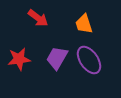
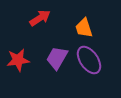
red arrow: moved 2 px right; rotated 70 degrees counterclockwise
orange trapezoid: moved 4 px down
red star: moved 1 px left, 1 px down
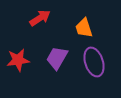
purple ellipse: moved 5 px right, 2 px down; rotated 16 degrees clockwise
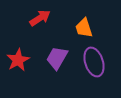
red star: rotated 20 degrees counterclockwise
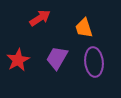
purple ellipse: rotated 12 degrees clockwise
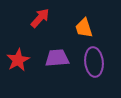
red arrow: rotated 15 degrees counterclockwise
purple trapezoid: rotated 55 degrees clockwise
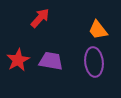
orange trapezoid: moved 14 px right, 2 px down; rotated 20 degrees counterclockwise
purple trapezoid: moved 6 px left, 3 px down; rotated 15 degrees clockwise
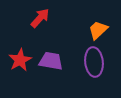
orange trapezoid: rotated 85 degrees clockwise
red star: moved 2 px right
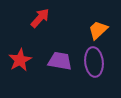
purple trapezoid: moved 9 px right
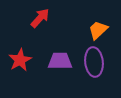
purple trapezoid: rotated 10 degrees counterclockwise
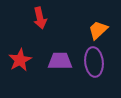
red arrow: rotated 125 degrees clockwise
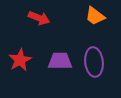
red arrow: moved 1 px left; rotated 55 degrees counterclockwise
orange trapezoid: moved 3 px left, 14 px up; rotated 100 degrees counterclockwise
